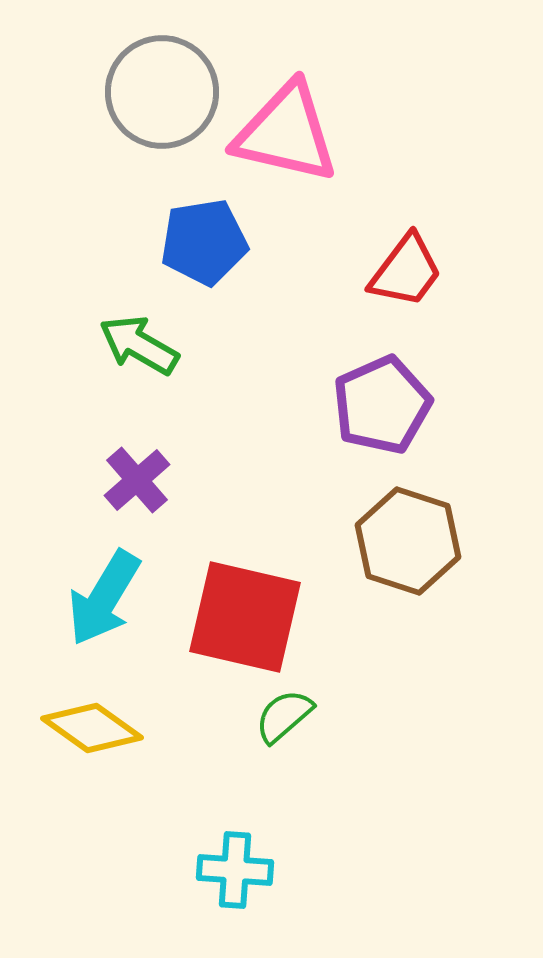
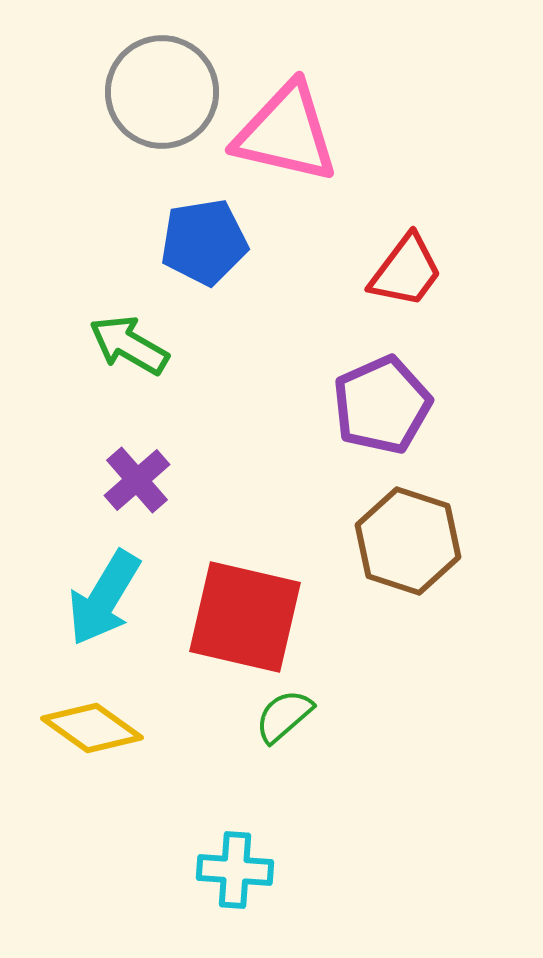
green arrow: moved 10 px left
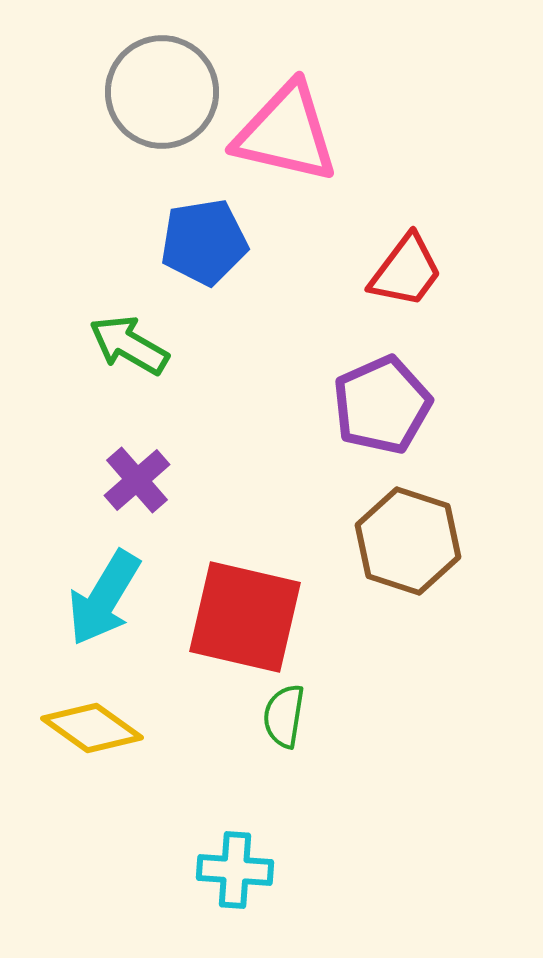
green semicircle: rotated 40 degrees counterclockwise
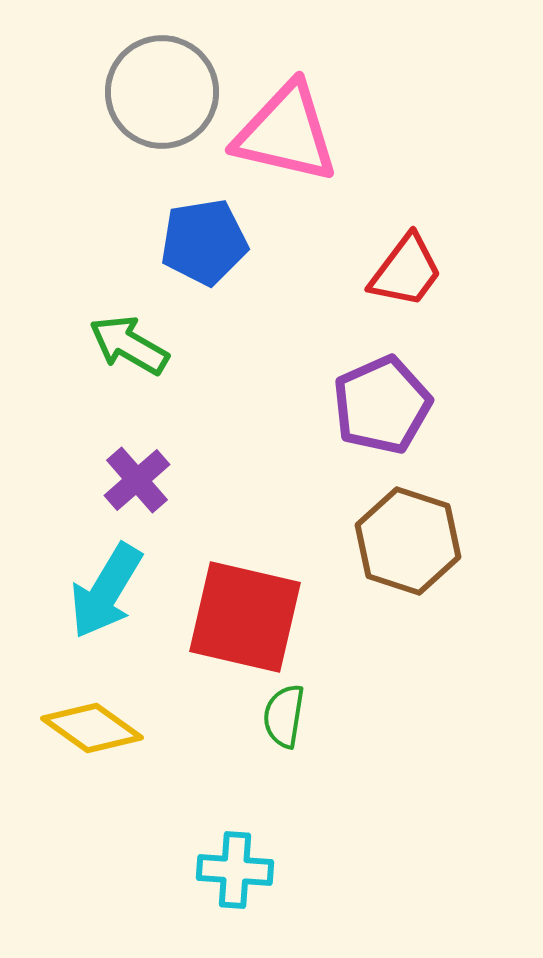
cyan arrow: moved 2 px right, 7 px up
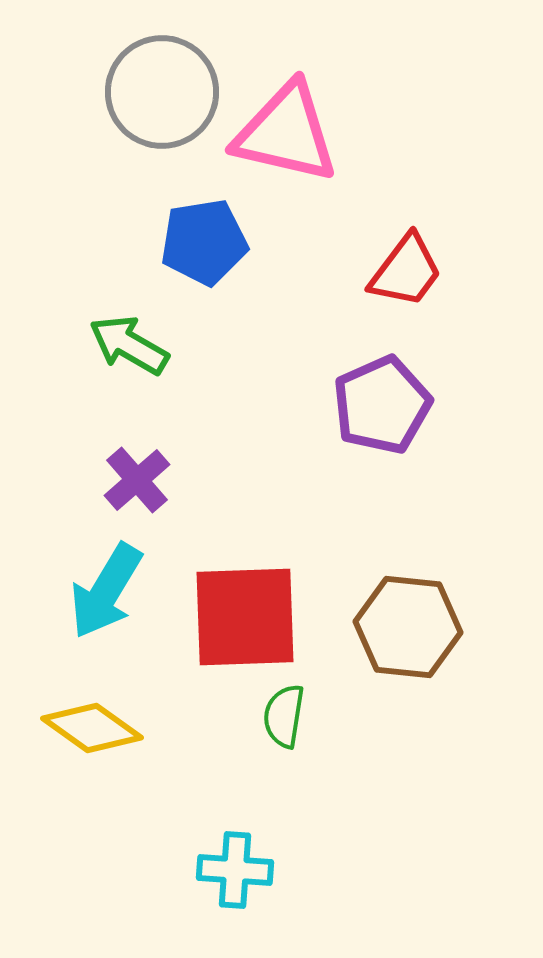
brown hexagon: moved 86 px down; rotated 12 degrees counterclockwise
red square: rotated 15 degrees counterclockwise
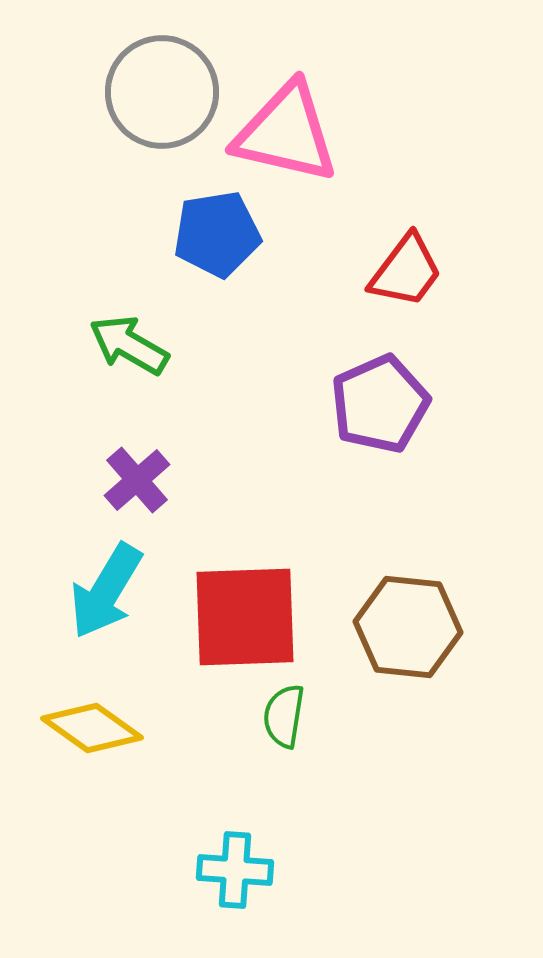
blue pentagon: moved 13 px right, 8 px up
purple pentagon: moved 2 px left, 1 px up
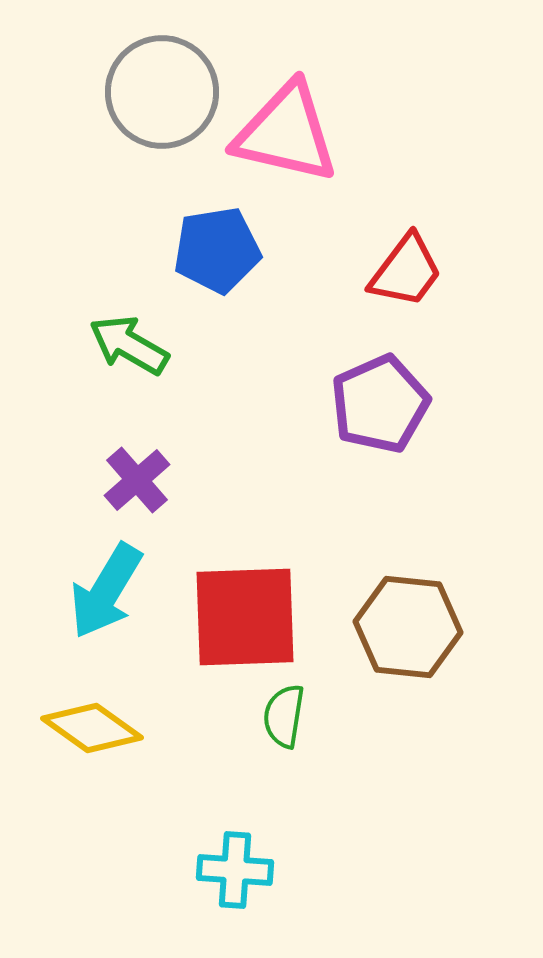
blue pentagon: moved 16 px down
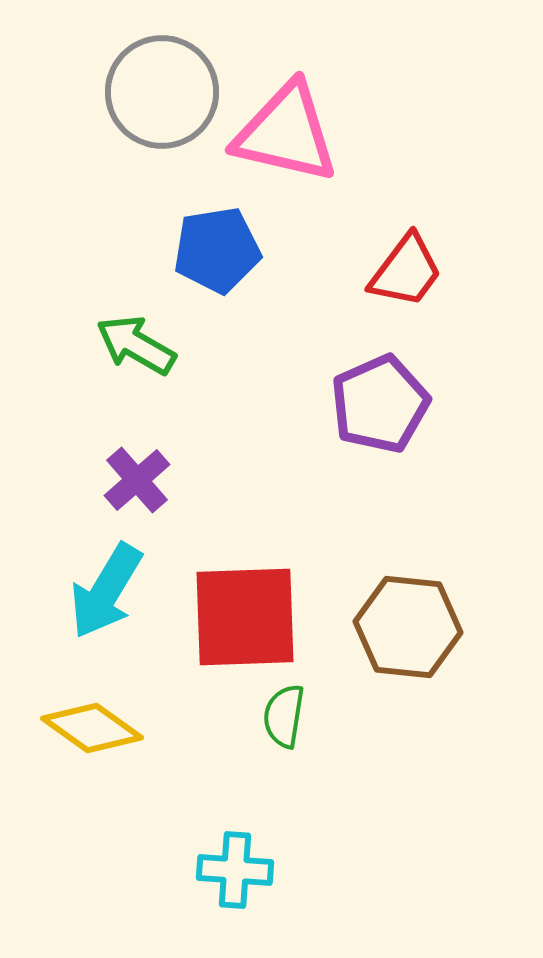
green arrow: moved 7 px right
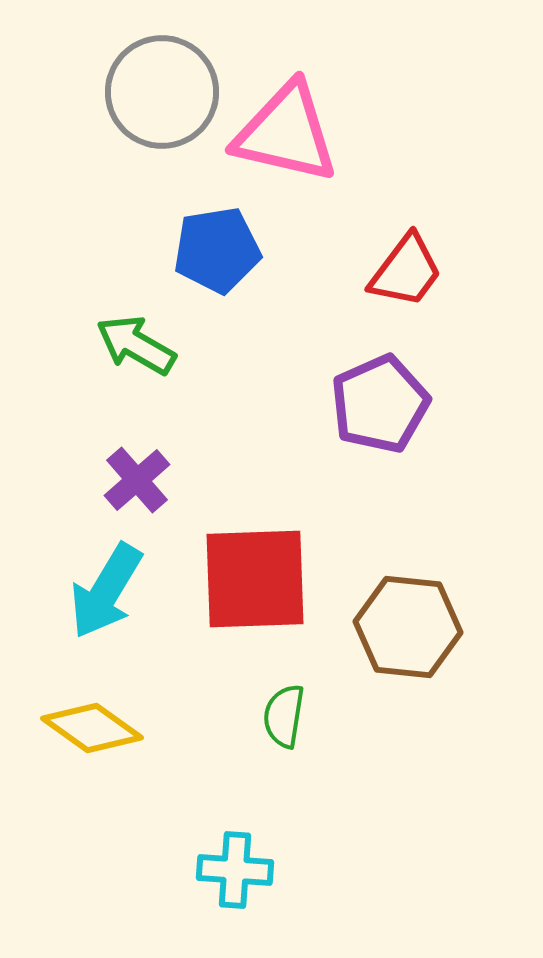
red square: moved 10 px right, 38 px up
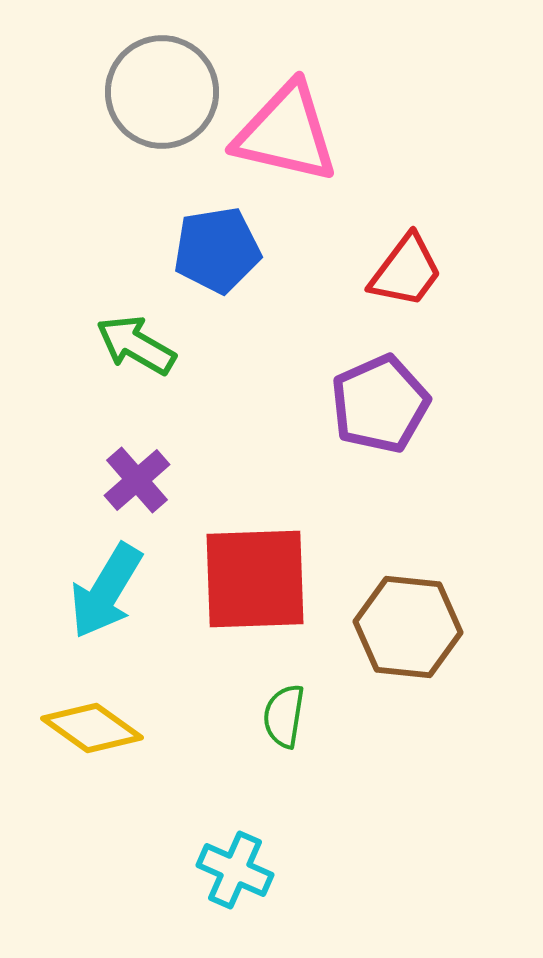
cyan cross: rotated 20 degrees clockwise
